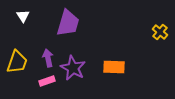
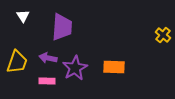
purple trapezoid: moved 6 px left, 4 px down; rotated 12 degrees counterclockwise
yellow cross: moved 3 px right, 3 px down
purple arrow: rotated 66 degrees counterclockwise
purple star: moved 2 px right; rotated 15 degrees clockwise
pink rectangle: rotated 21 degrees clockwise
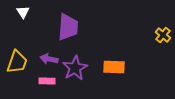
white triangle: moved 4 px up
purple trapezoid: moved 6 px right
purple arrow: moved 1 px right, 1 px down
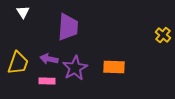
yellow trapezoid: moved 1 px right, 1 px down
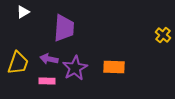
white triangle: rotated 32 degrees clockwise
purple trapezoid: moved 4 px left, 1 px down
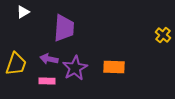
yellow trapezoid: moved 2 px left, 1 px down
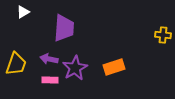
yellow cross: rotated 35 degrees counterclockwise
orange rectangle: rotated 20 degrees counterclockwise
pink rectangle: moved 3 px right, 1 px up
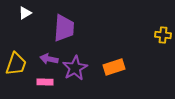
white triangle: moved 2 px right, 1 px down
pink rectangle: moved 5 px left, 2 px down
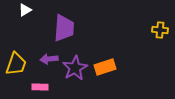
white triangle: moved 3 px up
yellow cross: moved 3 px left, 5 px up
purple arrow: rotated 18 degrees counterclockwise
orange rectangle: moved 9 px left
pink rectangle: moved 5 px left, 5 px down
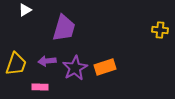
purple trapezoid: rotated 12 degrees clockwise
purple arrow: moved 2 px left, 2 px down
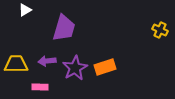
yellow cross: rotated 21 degrees clockwise
yellow trapezoid: rotated 110 degrees counterclockwise
